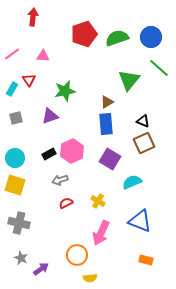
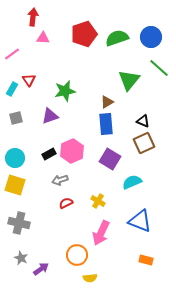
pink triangle: moved 18 px up
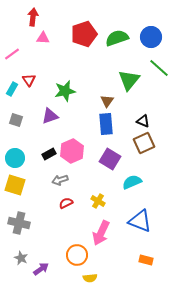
brown triangle: moved 1 px up; rotated 24 degrees counterclockwise
gray square: moved 2 px down; rotated 32 degrees clockwise
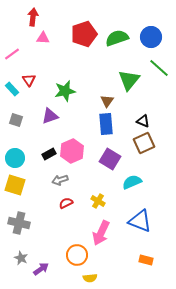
cyan rectangle: rotated 72 degrees counterclockwise
